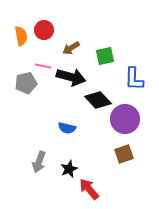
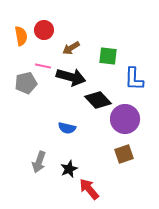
green square: moved 3 px right; rotated 18 degrees clockwise
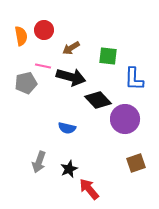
brown square: moved 12 px right, 9 px down
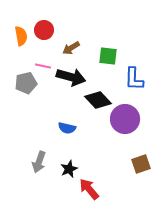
brown square: moved 5 px right, 1 px down
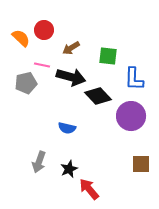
orange semicircle: moved 2 px down; rotated 36 degrees counterclockwise
pink line: moved 1 px left, 1 px up
black diamond: moved 4 px up
purple circle: moved 6 px right, 3 px up
brown square: rotated 18 degrees clockwise
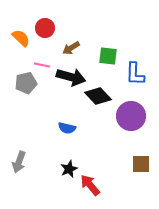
red circle: moved 1 px right, 2 px up
blue L-shape: moved 1 px right, 5 px up
gray arrow: moved 20 px left
red arrow: moved 1 px right, 4 px up
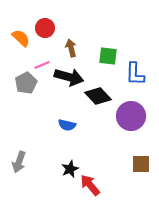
brown arrow: rotated 108 degrees clockwise
pink line: rotated 35 degrees counterclockwise
black arrow: moved 2 px left
gray pentagon: rotated 15 degrees counterclockwise
blue semicircle: moved 3 px up
black star: moved 1 px right
